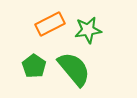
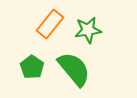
orange rectangle: rotated 24 degrees counterclockwise
green pentagon: moved 2 px left, 1 px down
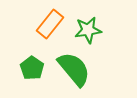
green pentagon: moved 1 px down
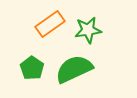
orange rectangle: rotated 16 degrees clockwise
green semicircle: rotated 75 degrees counterclockwise
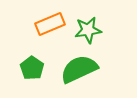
orange rectangle: rotated 12 degrees clockwise
green semicircle: moved 5 px right
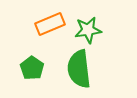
green semicircle: rotated 72 degrees counterclockwise
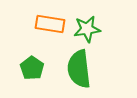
orange rectangle: rotated 32 degrees clockwise
green star: moved 1 px left, 1 px up
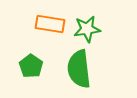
green pentagon: moved 1 px left, 2 px up
